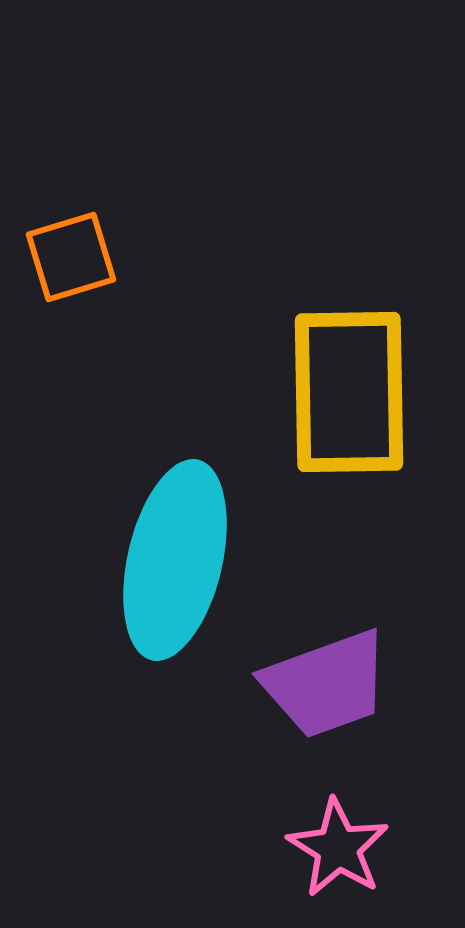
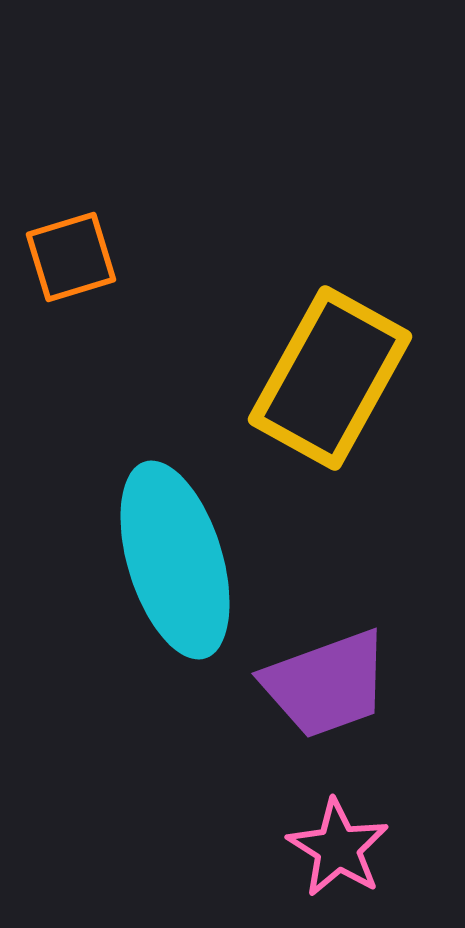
yellow rectangle: moved 19 px left, 14 px up; rotated 30 degrees clockwise
cyan ellipse: rotated 30 degrees counterclockwise
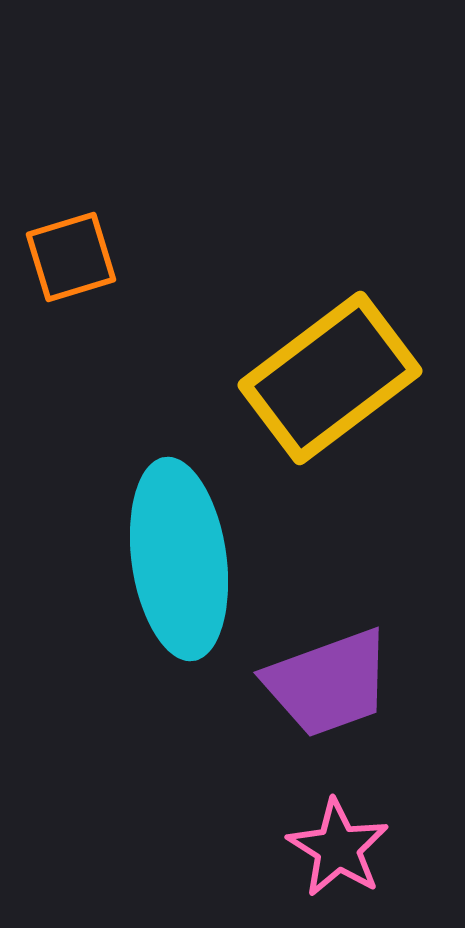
yellow rectangle: rotated 24 degrees clockwise
cyan ellipse: moved 4 px right, 1 px up; rotated 9 degrees clockwise
purple trapezoid: moved 2 px right, 1 px up
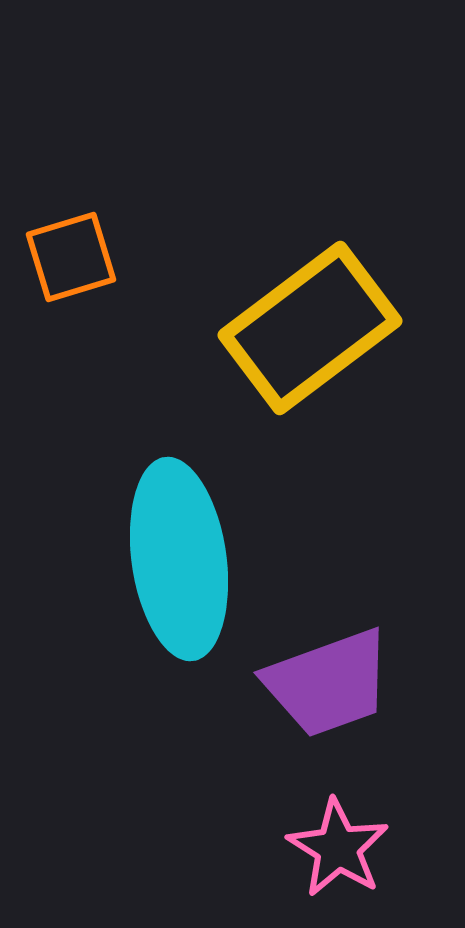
yellow rectangle: moved 20 px left, 50 px up
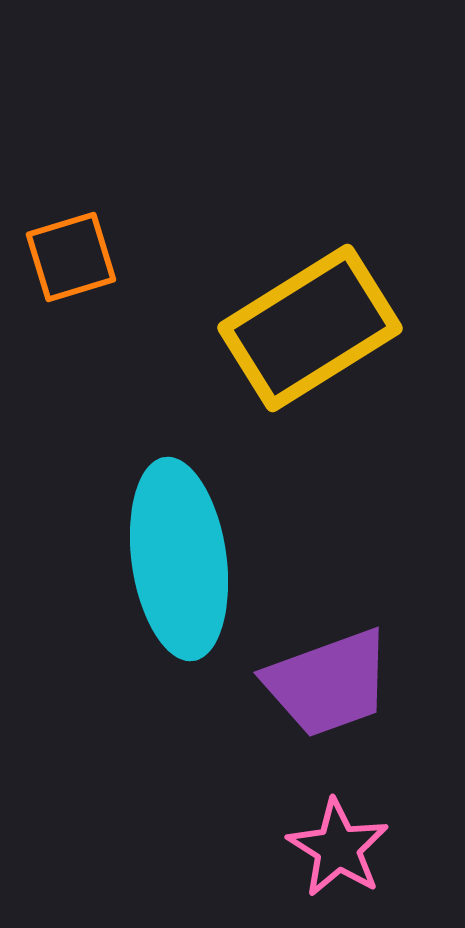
yellow rectangle: rotated 5 degrees clockwise
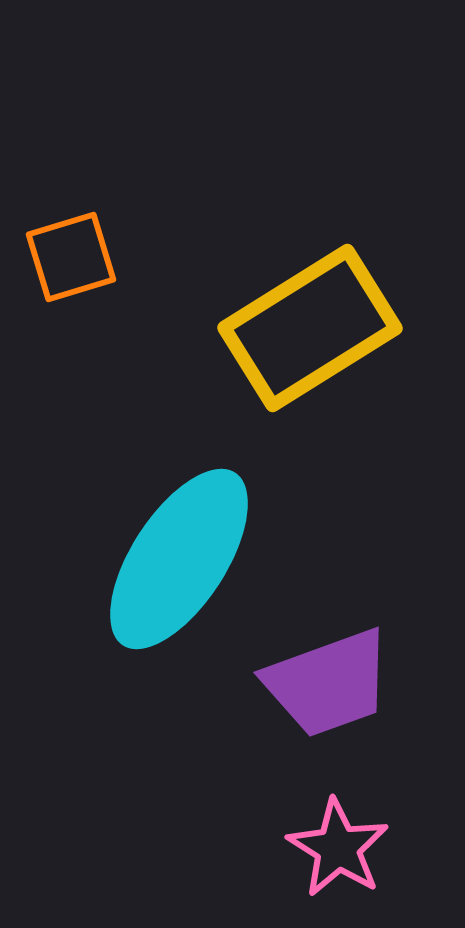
cyan ellipse: rotated 41 degrees clockwise
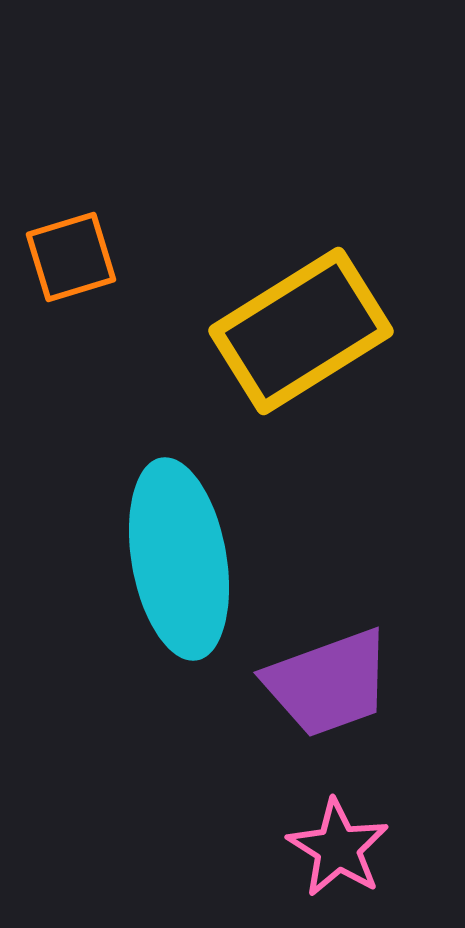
yellow rectangle: moved 9 px left, 3 px down
cyan ellipse: rotated 43 degrees counterclockwise
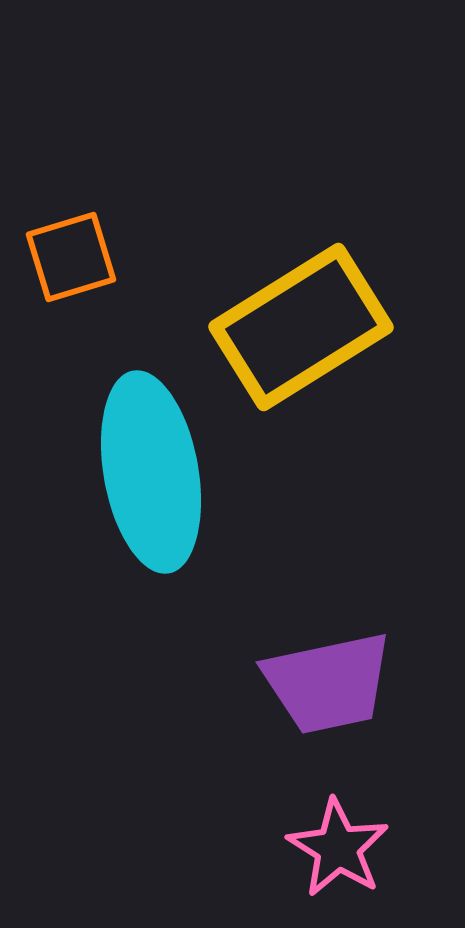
yellow rectangle: moved 4 px up
cyan ellipse: moved 28 px left, 87 px up
purple trapezoid: rotated 8 degrees clockwise
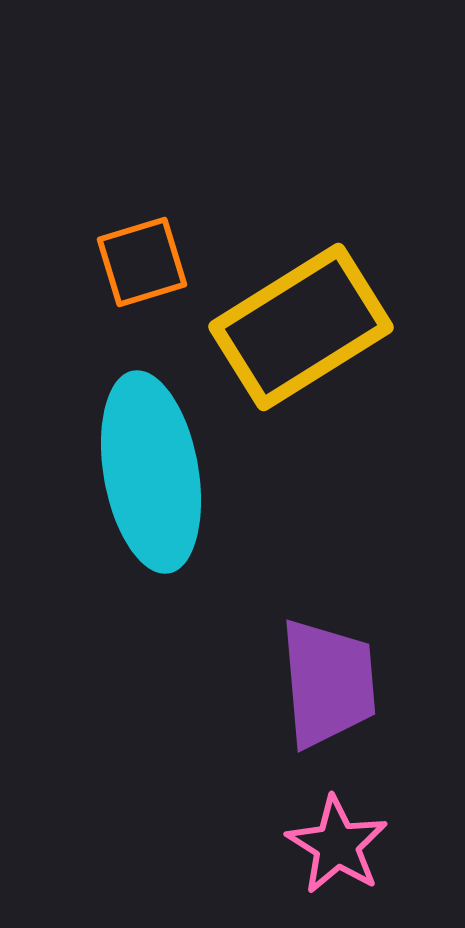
orange square: moved 71 px right, 5 px down
purple trapezoid: rotated 83 degrees counterclockwise
pink star: moved 1 px left, 3 px up
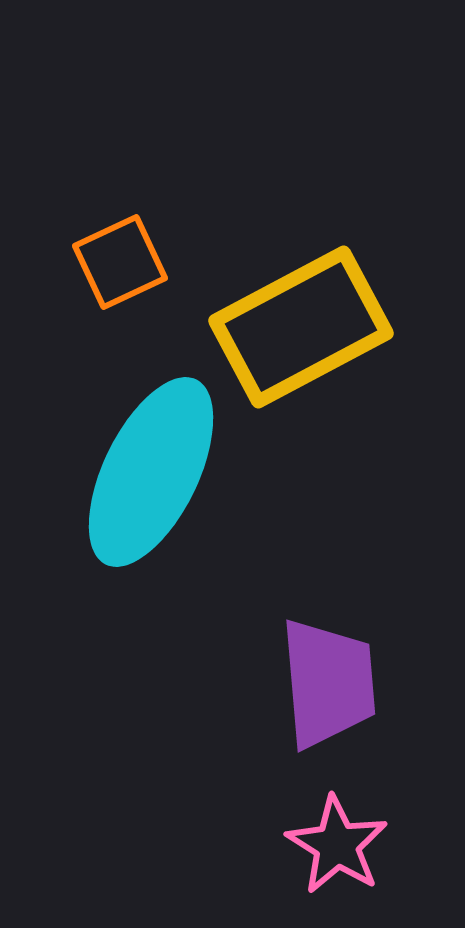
orange square: moved 22 px left; rotated 8 degrees counterclockwise
yellow rectangle: rotated 4 degrees clockwise
cyan ellipse: rotated 36 degrees clockwise
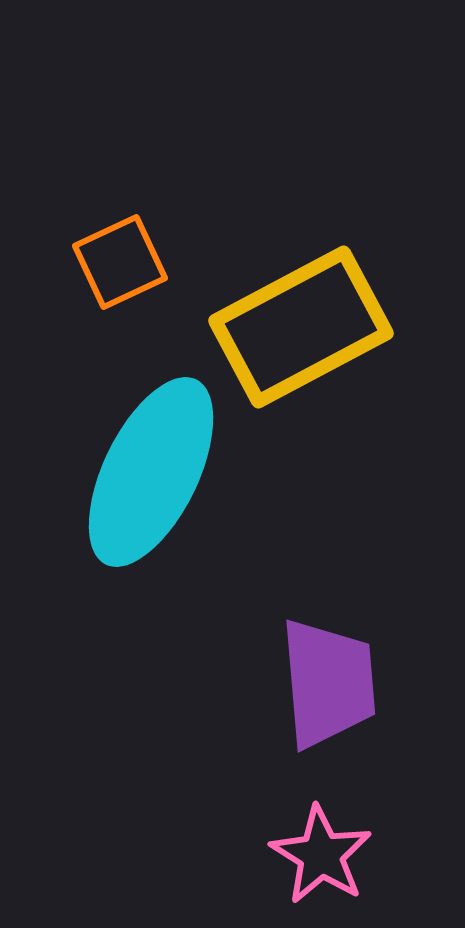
pink star: moved 16 px left, 10 px down
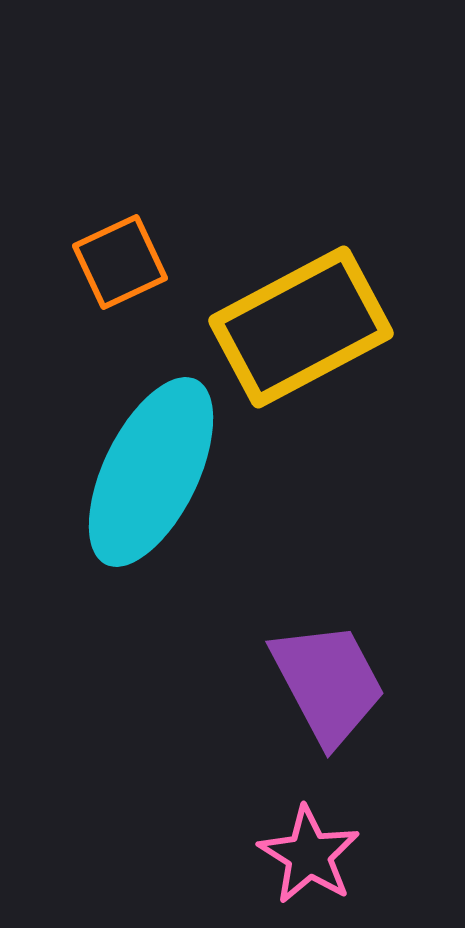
purple trapezoid: rotated 23 degrees counterclockwise
pink star: moved 12 px left
